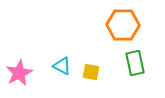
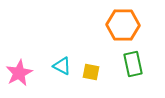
green rectangle: moved 2 px left, 1 px down
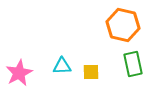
orange hexagon: rotated 12 degrees clockwise
cyan triangle: rotated 30 degrees counterclockwise
yellow square: rotated 12 degrees counterclockwise
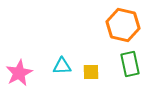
green rectangle: moved 3 px left
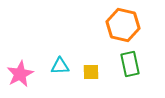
cyan triangle: moved 2 px left
pink star: moved 1 px right, 1 px down
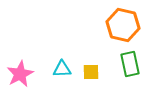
cyan triangle: moved 2 px right, 3 px down
